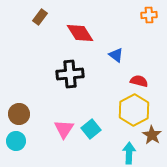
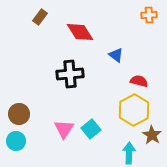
red diamond: moved 1 px up
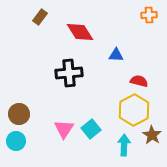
blue triangle: rotated 35 degrees counterclockwise
black cross: moved 1 px left, 1 px up
cyan arrow: moved 5 px left, 8 px up
